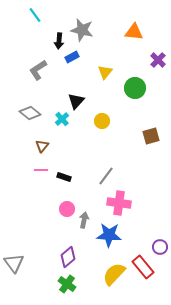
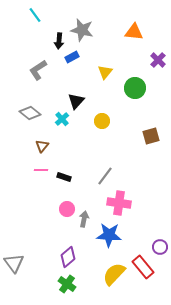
gray line: moved 1 px left
gray arrow: moved 1 px up
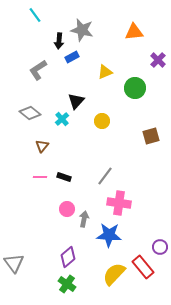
orange triangle: rotated 12 degrees counterclockwise
yellow triangle: rotated 28 degrees clockwise
pink line: moved 1 px left, 7 px down
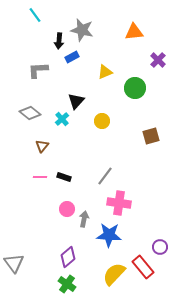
gray L-shape: rotated 30 degrees clockwise
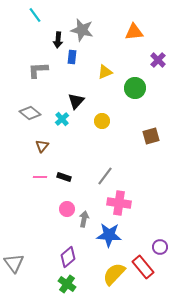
black arrow: moved 1 px left, 1 px up
blue rectangle: rotated 56 degrees counterclockwise
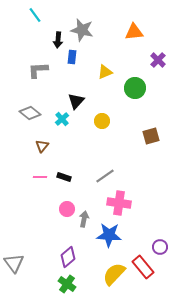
gray line: rotated 18 degrees clockwise
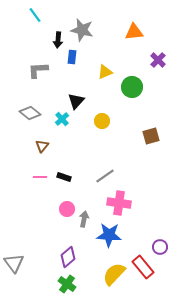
green circle: moved 3 px left, 1 px up
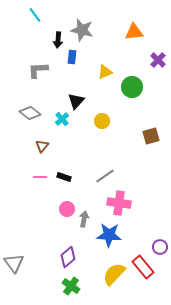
green cross: moved 4 px right, 2 px down
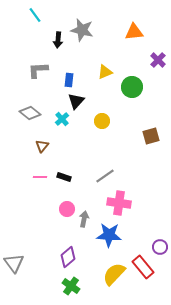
blue rectangle: moved 3 px left, 23 px down
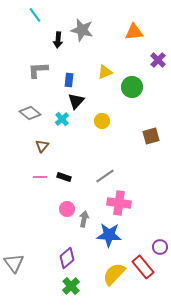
purple diamond: moved 1 px left, 1 px down
green cross: rotated 12 degrees clockwise
